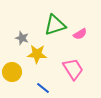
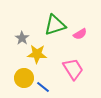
gray star: rotated 16 degrees clockwise
yellow circle: moved 12 px right, 6 px down
blue line: moved 1 px up
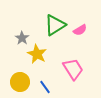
green triangle: rotated 15 degrees counterclockwise
pink semicircle: moved 4 px up
yellow star: rotated 24 degrees clockwise
yellow circle: moved 4 px left, 4 px down
blue line: moved 2 px right; rotated 16 degrees clockwise
